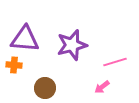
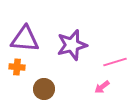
orange cross: moved 3 px right, 2 px down
brown circle: moved 1 px left, 1 px down
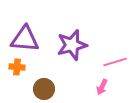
pink arrow: rotated 28 degrees counterclockwise
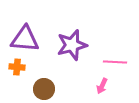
pink line: rotated 20 degrees clockwise
pink arrow: moved 1 px up
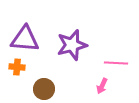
pink line: moved 1 px right, 1 px down
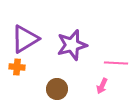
purple triangle: rotated 36 degrees counterclockwise
brown circle: moved 13 px right
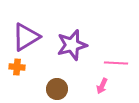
purple triangle: moved 1 px right, 2 px up
